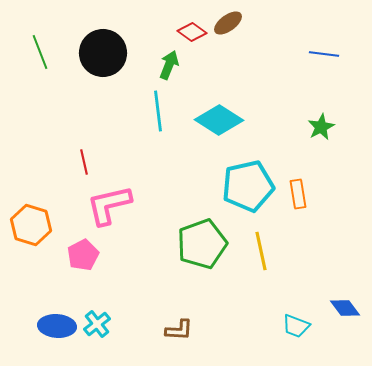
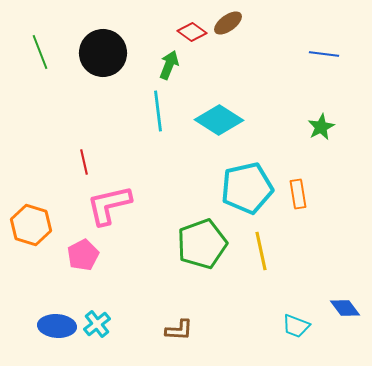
cyan pentagon: moved 1 px left, 2 px down
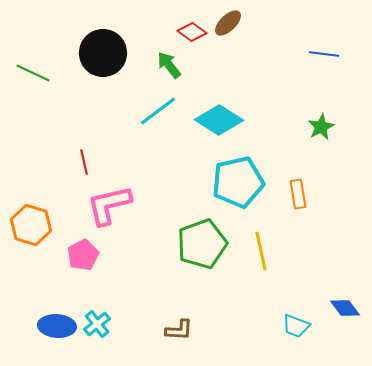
brown ellipse: rotated 8 degrees counterclockwise
green line: moved 7 px left, 21 px down; rotated 44 degrees counterclockwise
green arrow: rotated 60 degrees counterclockwise
cyan line: rotated 60 degrees clockwise
cyan pentagon: moved 9 px left, 6 px up
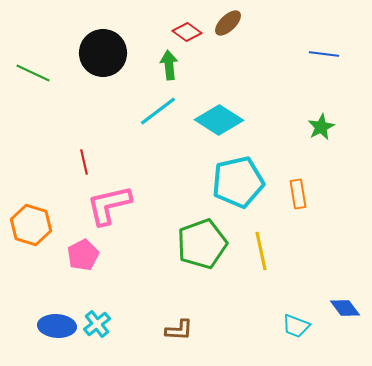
red diamond: moved 5 px left
green arrow: rotated 32 degrees clockwise
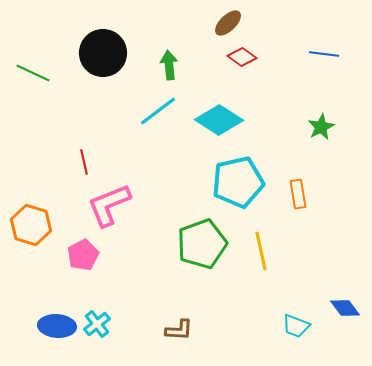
red diamond: moved 55 px right, 25 px down
pink L-shape: rotated 9 degrees counterclockwise
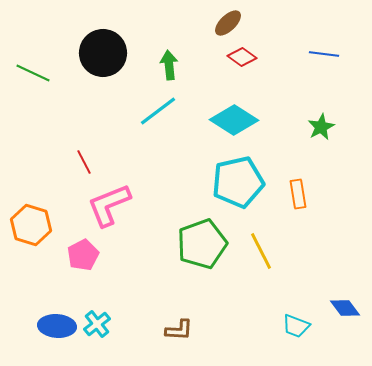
cyan diamond: moved 15 px right
red line: rotated 15 degrees counterclockwise
yellow line: rotated 15 degrees counterclockwise
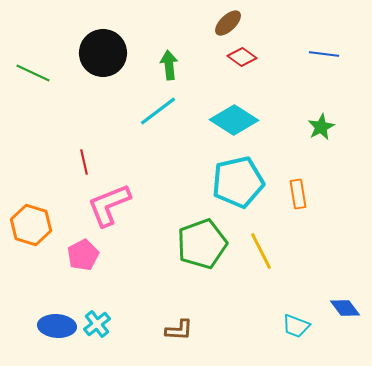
red line: rotated 15 degrees clockwise
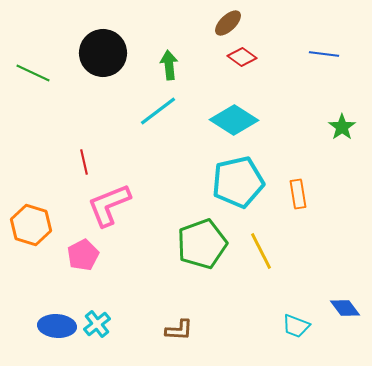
green star: moved 21 px right; rotated 8 degrees counterclockwise
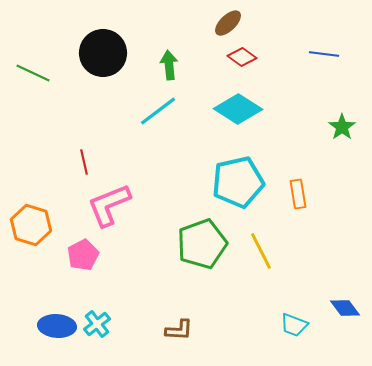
cyan diamond: moved 4 px right, 11 px up
cyan trapezoid: moved 2 px left, 1 px up
